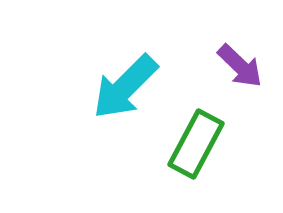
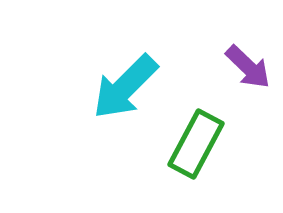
purple arrow: moved 8 px right, 1 px down
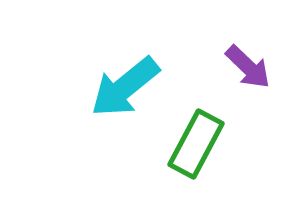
cyan arrow: rotated 6 degrees clockwise
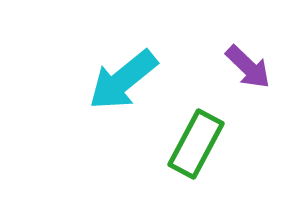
cyan arrow: moved 2 px left, 7 px up
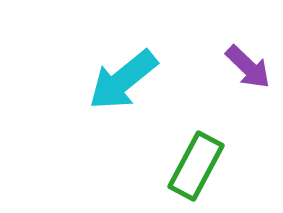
green rectangle: moved 22 px down
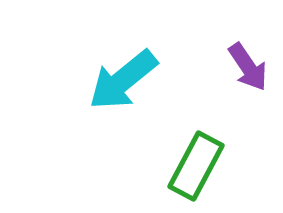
purple arrow: rotated 12 degrees clockwise
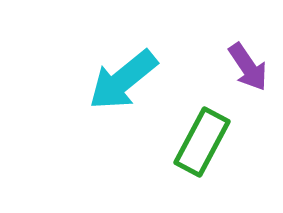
green rectangle: moved 6 px right, 24 px up
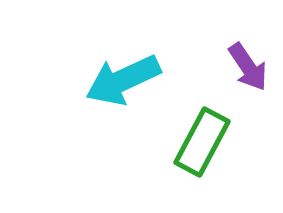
cyan arrow: rotated 14 degrees clockwise
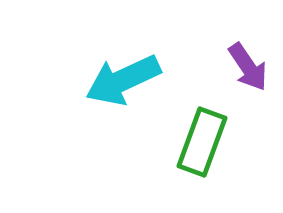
green rectangle: rotated 8 degrees counterclockwise
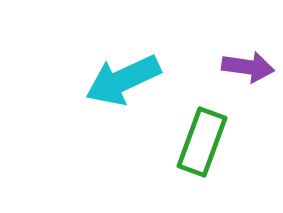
purple arrow: rotated 48 degrees counterclockwise
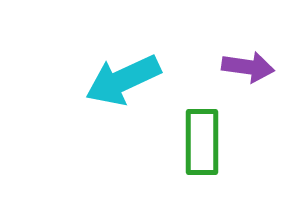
green rectangle: rotated 20 degrees counterclockwise
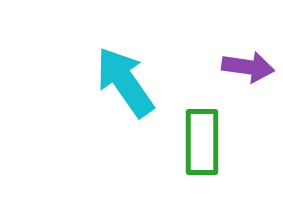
cyan arrow: moved 2 px right, 2 px down; rotated 80 degrees clockwise
